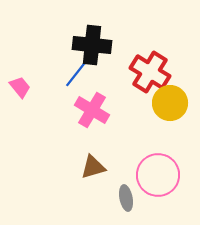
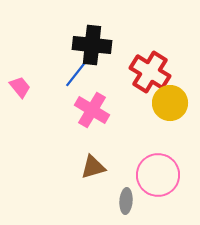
gray ellipse: moved 3 px down; rotated 15 degrees clockwise
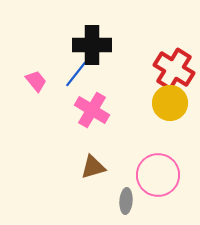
black cross: rotated 6 degrees counterclockwise
red cross: moved 24 px right, 3 px up
pink trapezoid: moved 16 px right, 6 px up
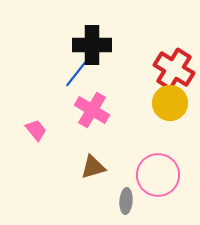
pink trapezoid: moved 49 px down
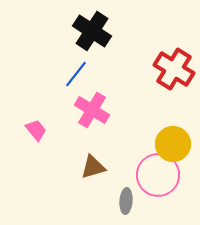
black cross: moved 14 px up; rotated 33 degrees clockwise
yellow circle: moved 3 px right, 41 px down
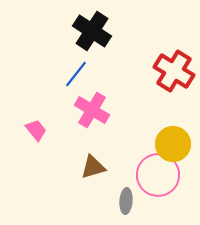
red cross: moved 2 px down
